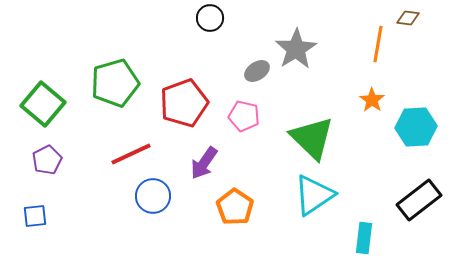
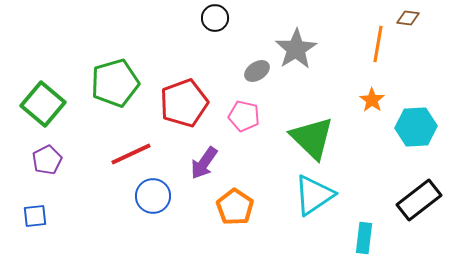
black circle: moved 5 px right
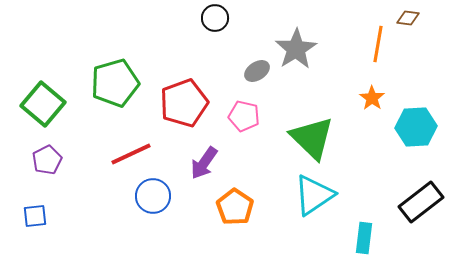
orange star: moved 2 px up
black rectangle: moved 2 px right, 2 px down
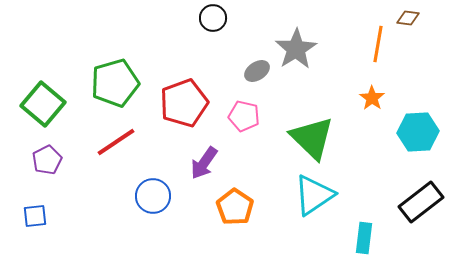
black circle: moved 2 px left
cyan hexagon: moved 2 px right, 5 px down
red line: moved 15 px left, 12 px up; rotated 9 degrees counterclockwise
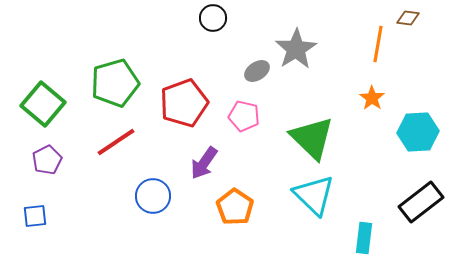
cyan triangle: rotated 42 degrees counterclockwise
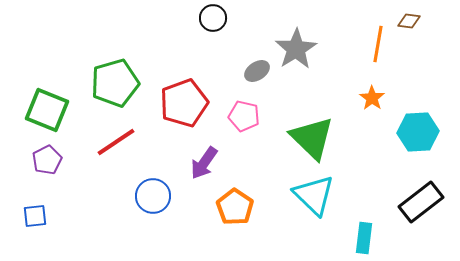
brown diamond: moved 1 px right, 3 px down
green square: moved 4 px right, 6 px down; rotated 18 degrees counterclockwise
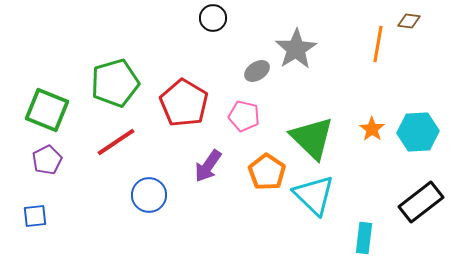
orange star: moved 31 px down
red pentagon: rotated 21 degrees counterclockwise
purple arrow: moved 4 px right, 3 px down
blue circle: moved 4 px left, 1 px up
orange pentagon: moved 32 px right, 35 px up
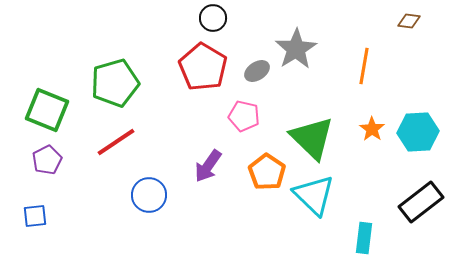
orange line: moved 14 px left, 22 px down
red pentagon: moved 19 px right, 36 px up
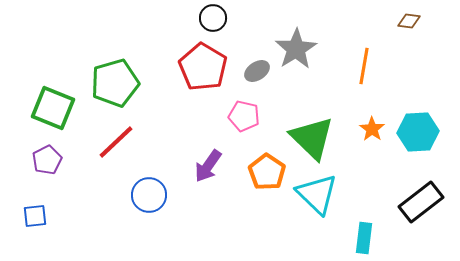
green square: moved 6 px right, 2 px up
red line: rotated 9 degrees counterclockwise
cyan triangle: moved 3 px right, 1 px up
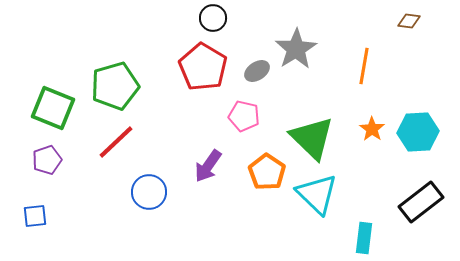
green pentagon: moved 3 px down
purple pentagon: rotated 8 degrees clockwise
blue circle: moved 3 px up
